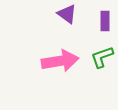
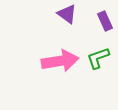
purple rectangle: rotated 24 degrees counterclockwise
green L-shape: moved 4 px left, 1 px down
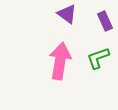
pink arrow: rotated 72 degrees counterclockwise
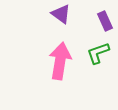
purple triangle: moved 6 px left
green L-shape: moved 5 px up
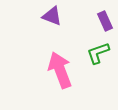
purple triangle: moved 9 px left, 2 px down; rotated 15 degrees counterclockwise
pink arrow: moved 9 px down; rotated 30 degrees counterclockwise
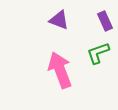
purple triangle: moved 7 px right, 4 px down
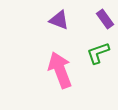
purple rectangle: moved 2 px up; rotated 12 degrees counterclockwise
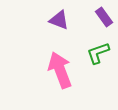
purple rectangle: moved 1 px left, 2 px up
